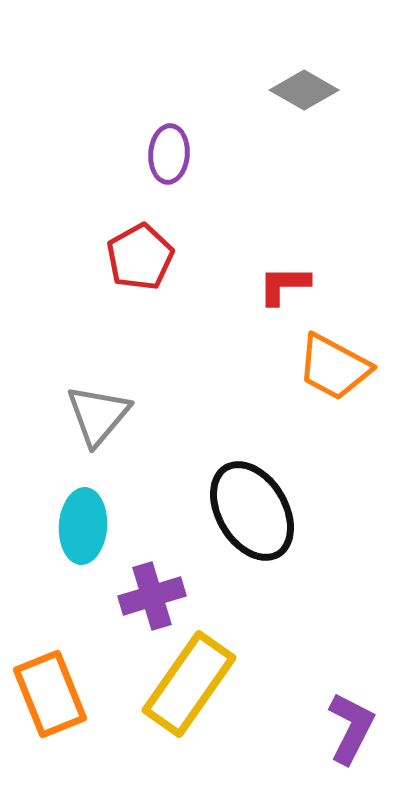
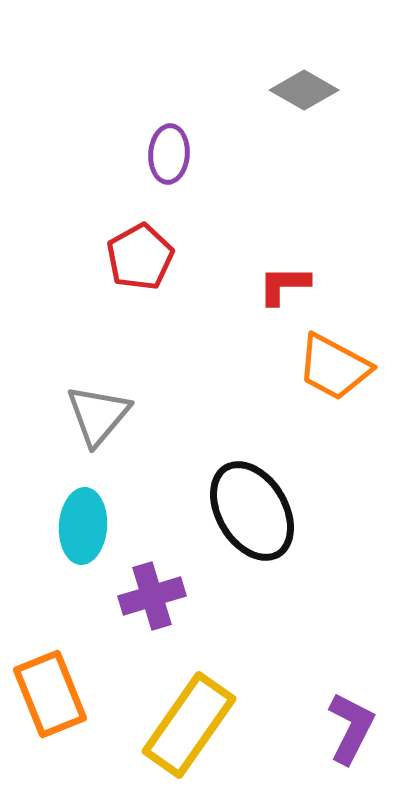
yellow rectangle: moved 41 px down
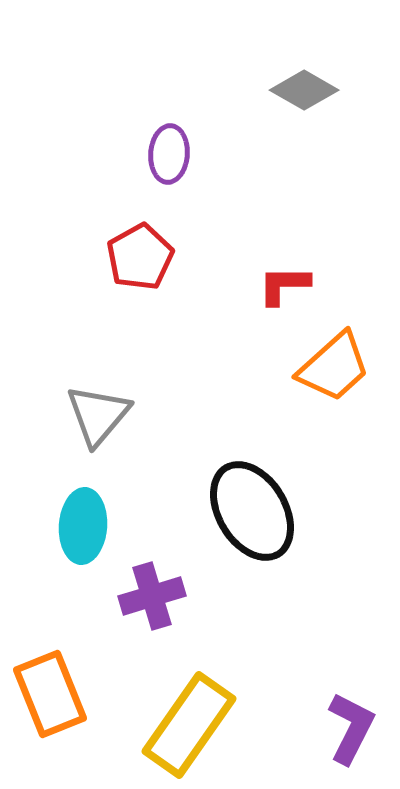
orange trapezoid: rotated 70 degrees counterclockwise
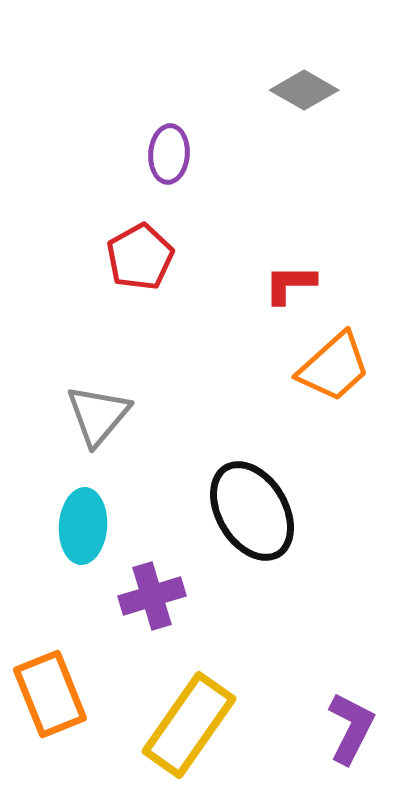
red L-shape: moved 6 px right, 1 px up
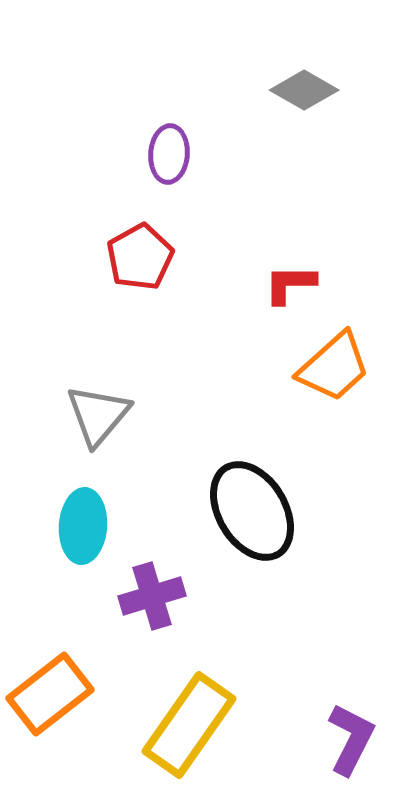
orange rectangle: rotated 74 degrees clockwise
purple L-shape: moved 11 px down
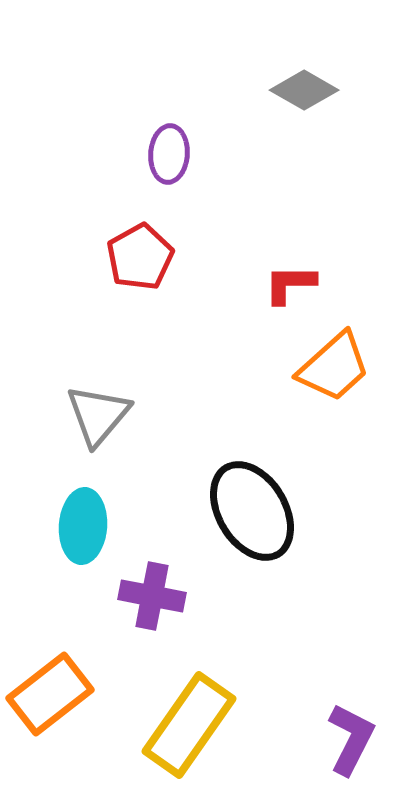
purple cross: rotated 28 degrees clockwise
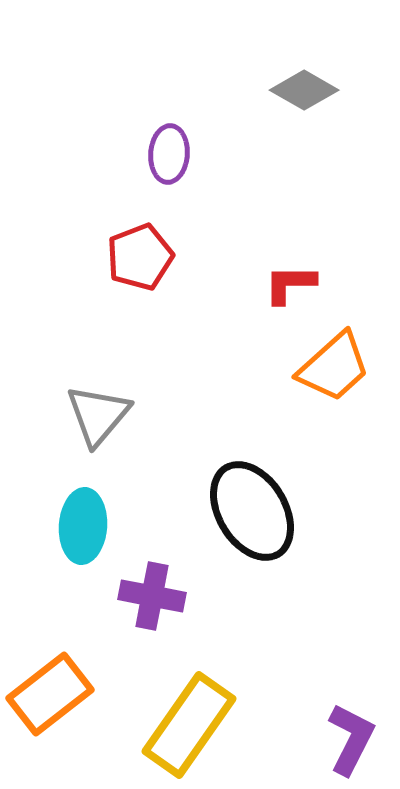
red pentagon: rotated 8 degrees clockwise
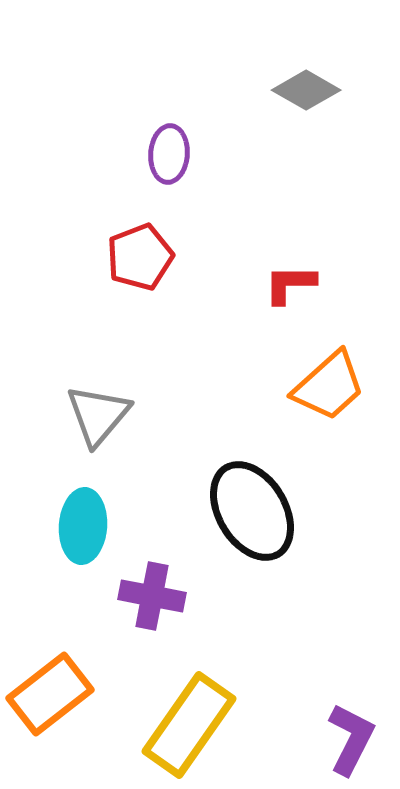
gray diamond: moved 2 px right
orange trapezoid: moved 5 px left, 19 px down
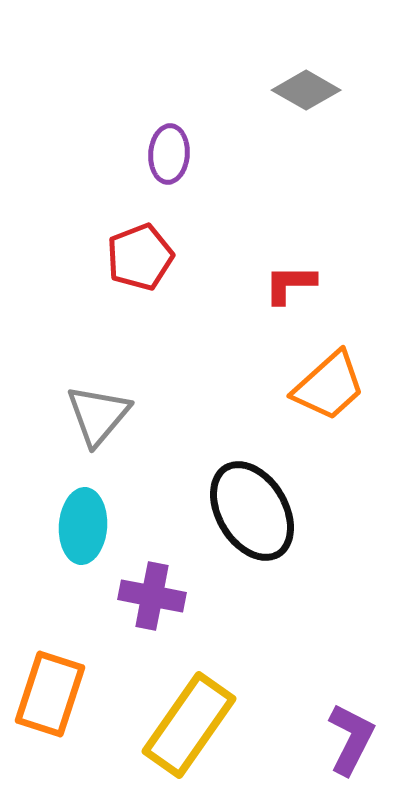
orange rectangle: rotated 34 degrees counterclockwise
